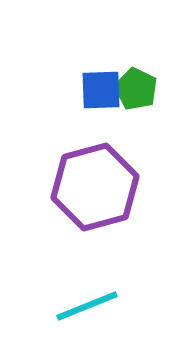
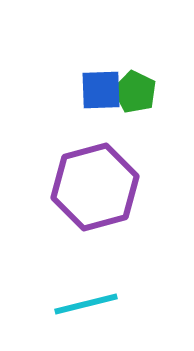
green pentagon: moved 1 px left, 3 px down
cyan line: moved 1 px left, 2 px up; rotated 8 degrees clockwise
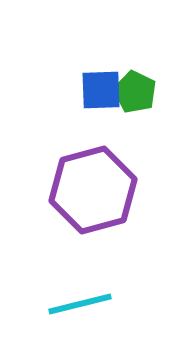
purple hexagon: moved 2 px left, 3 px down
cyan line: moved 6 px left
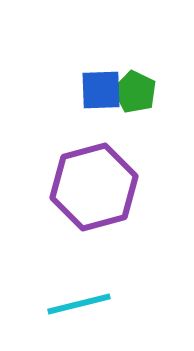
purple hexagon: moved 1 px right, 3 px up
cyan line: moved 1 px left
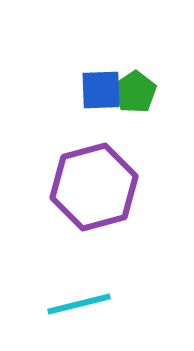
green pentagon: rotated 12 degrees clockwise
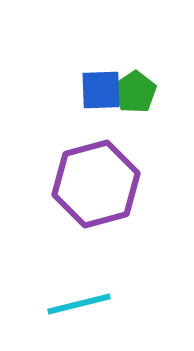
purple hexagon: moved 2 px right, 3 px up
